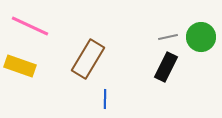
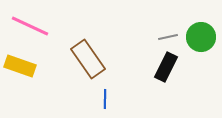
brown rectangle: rotated 66 degrees counterclockwise
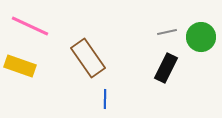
gray line: moved 1 px left, 5 px up
brown rectangle: moved 1 px up
black rectangle: moved 1 px down
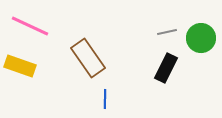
green circle: moved 1 px down
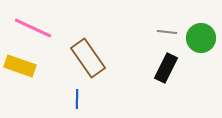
pink line: moved 3 px right, 2 px down
gray line: rotated 18 degrees clockwise
blue line: moved 28 px left
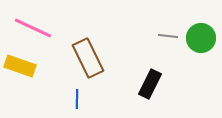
gray line: moved 1 px right, 4 px down
brown rectangle: rotated 9 degrees clockwise
black rectangle: moved 16 px left, 16 px down
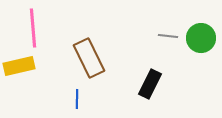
pink line: rotated 60 degrees clockwise
brown rectangle: moved 1 px right
yellow rectangle: moved 1 px left; rotated 32 degrees counterclockwise
